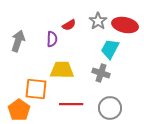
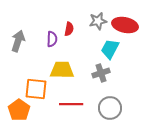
gray star: rotated 24 degrees clockwise
red semicircle: moved 4 px down; rotated 48 degrees counterclockwise
gray cross: rotated 36 degrees counterclockwise
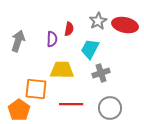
gray star: rotated 18 degrees counterclockwise
cyan trapezoid: moved 20 px left
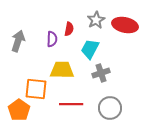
gray star: moved 2 px left, 1 px up
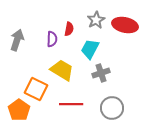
gray arrow: moved 1 px left, 1 px up
yellow trapezoid: rotated 30 degrees clockwise
orange square: rotated 20 degrees clockwise
gray circle: moved 2 px right
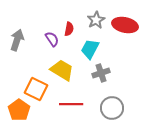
purple semicircle: rotated 35 degrees counterclockwise
